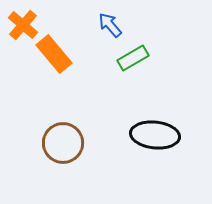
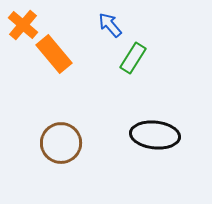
green rectangle: rotated 28 degrees counterclockwise
brown circle: moved 2 px left
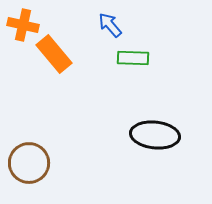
orange cross: rotated 28 degrees counterclockwise
green rectangle: rotated 60 degrees clockwise
brown circle: moved 32 px left, 20 px down
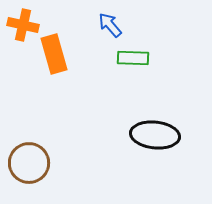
orange rectangle: rotated 24 degrees clockwise
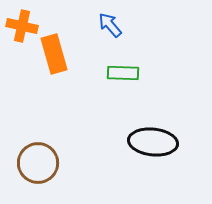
orange cross: moved 1 px left, 1 px down
green rectangle: moved 10 px left, 15 px down
black ellipse: moved 2 px left, 7 px down
brown circle: moved 9 px right
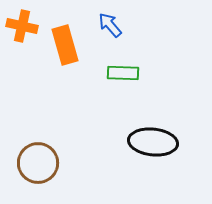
orange rectangle: moved 11 px right, 9 px up
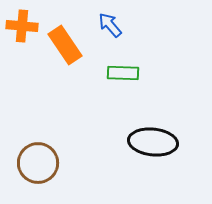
orange cross: rotated 8 degrees counterclockwise
orange rectangle: rotated 18 degrees counterclockwise
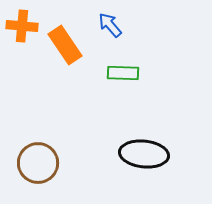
black ellipse: moved 9 px left, 12 px down
